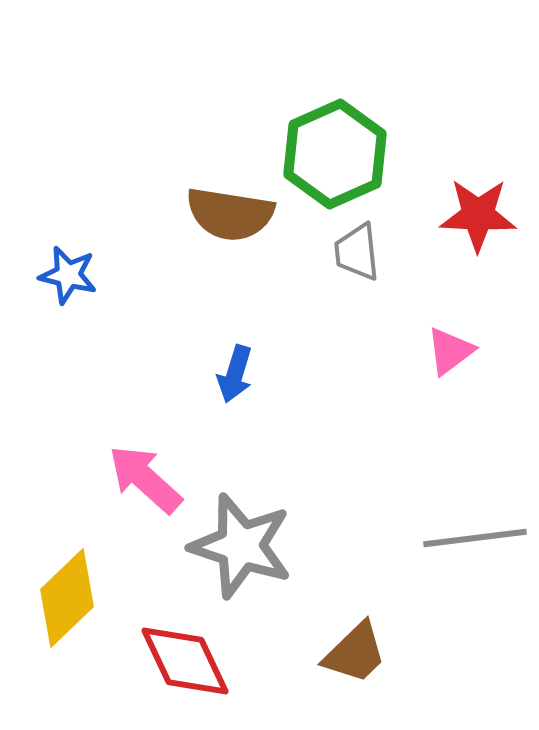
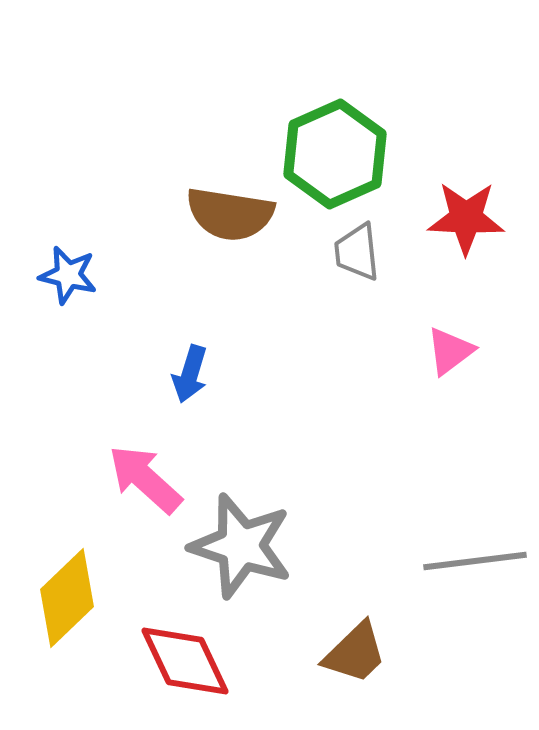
red star: moved 12 px left, 3 px down
blue arrow: moved 45 px left
gray line: moved 23 px down
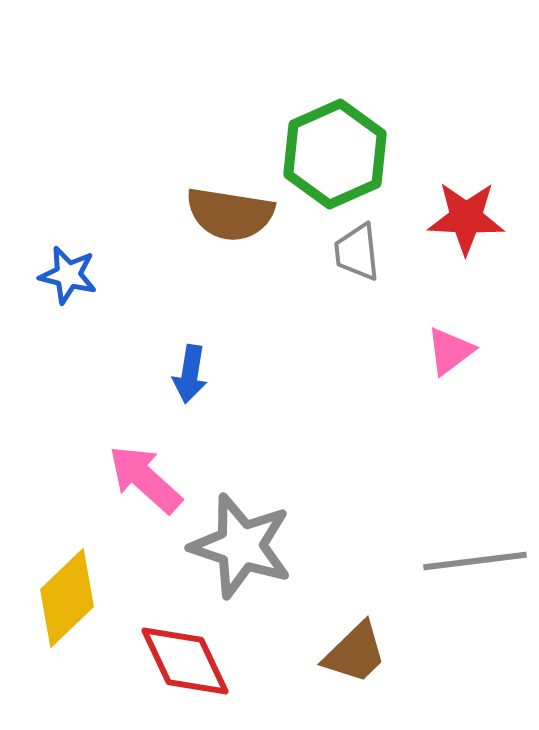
blue arrow: rotated 8 degrees counterclockwise
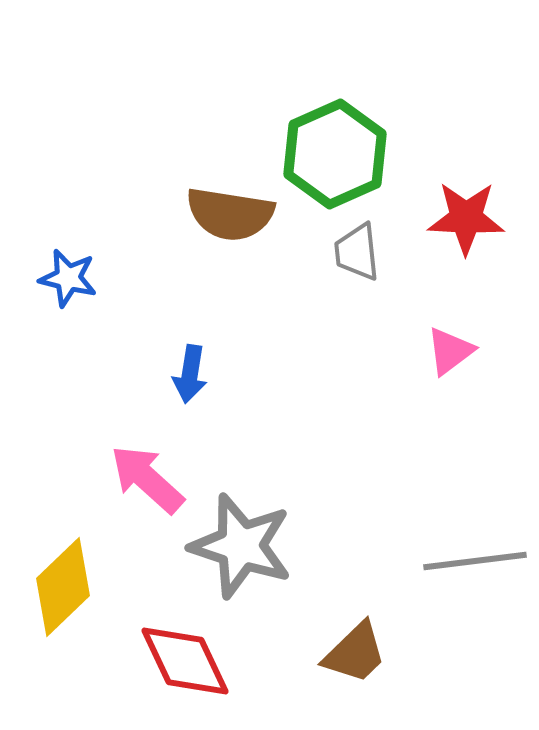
blue star: moved 3 px down
pink arrow: moved 2 px right
yellow diamond: moved 4 px left, 11 px up
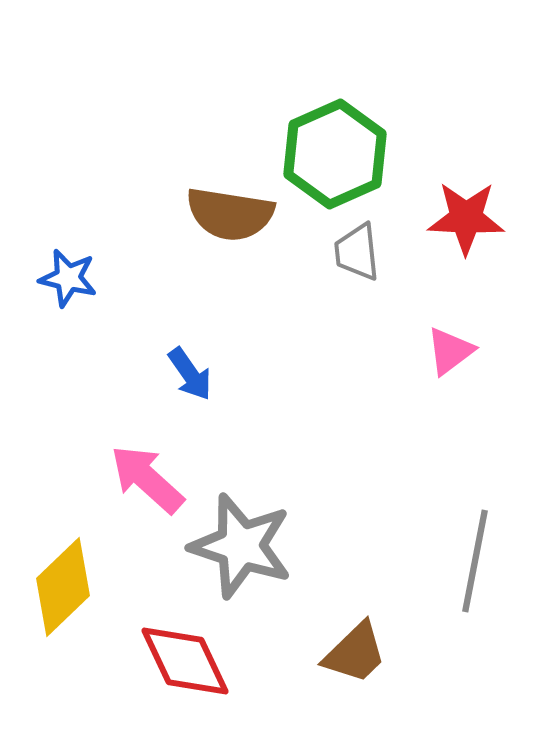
blue arrow: rotated 44 degrees counterclockwise
gray line: rotated 72 degrees counterclockwise
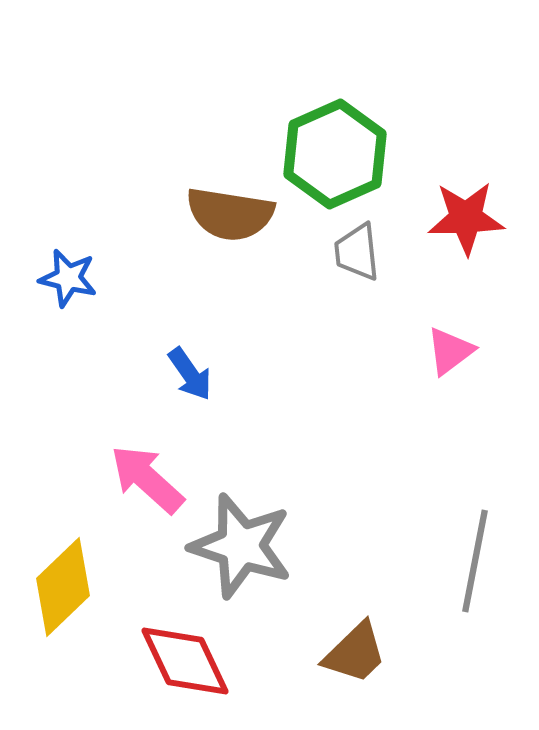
red star: rotated 4 degrees counterclockwise
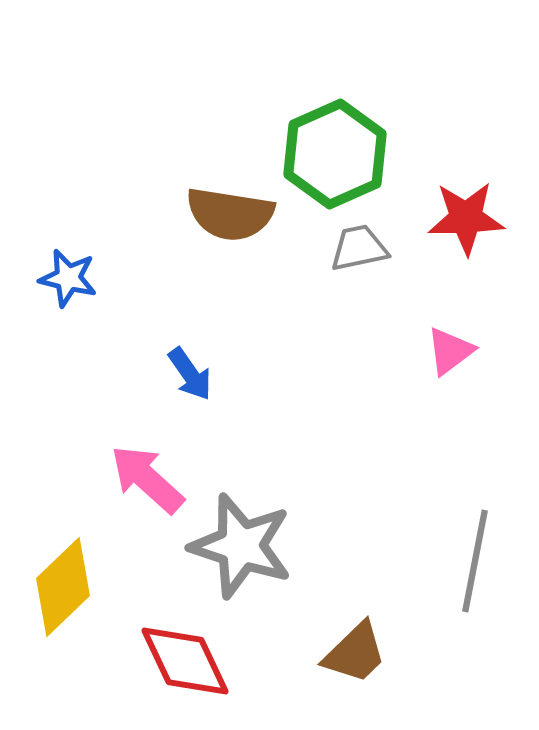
gray trapezoid: moved 2 px right, 4 px up; rotated 84 degrees clockwise
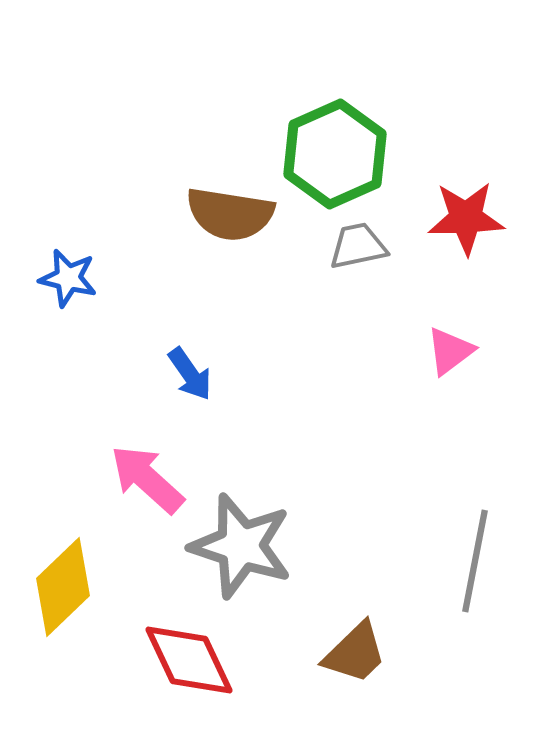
gray trapezoid: moved 1 px left, 2 px up
red diamond: moved 4 px right, 1 px up
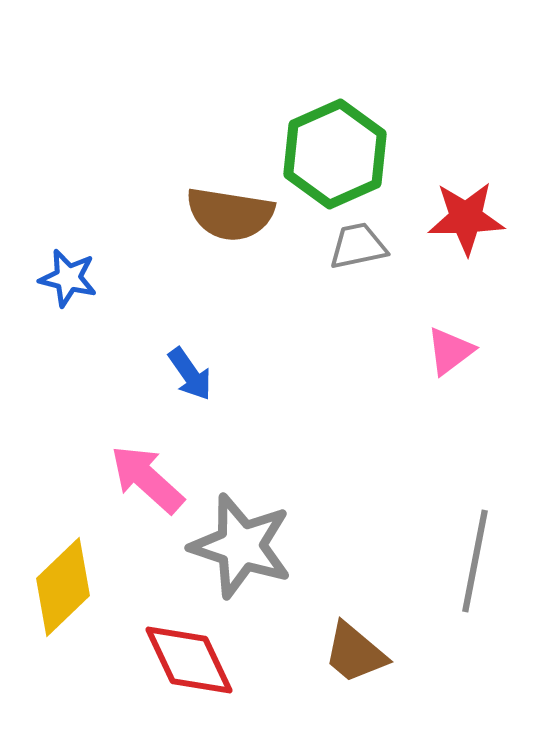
brown trapezoid: rotated 84 degrees clockwise
